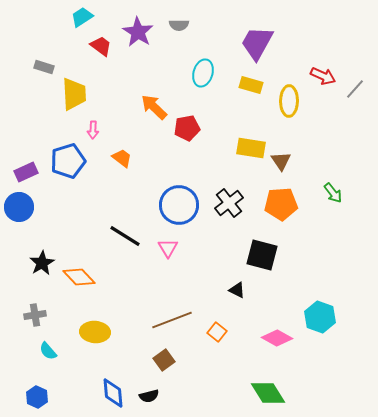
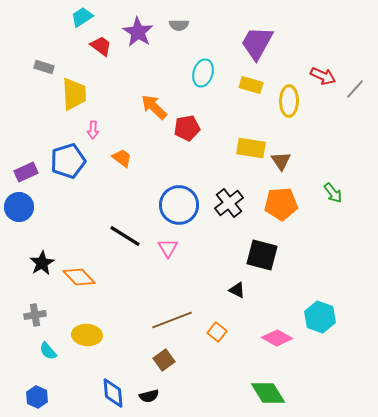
yellow ellipse at (95, 332): moved 8 px left, 3 px down
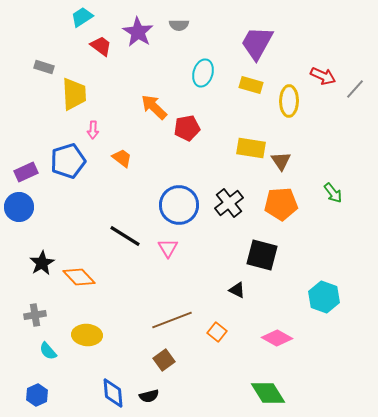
cyan hexagon at (320, 317): moved 4 px right, 20 px up
blue hexagon at (37, 397): moved 2 px up; rotated 10 degrees clockwise
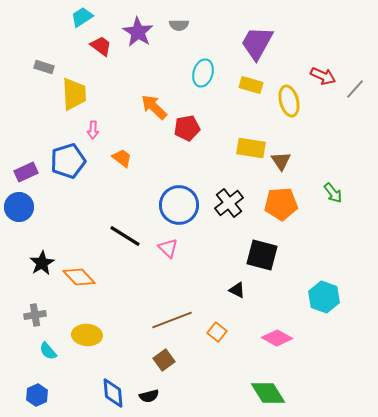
yellow ellipse at (289, 101): rotated 16 degrees counterclockwise
pink triangle at (168, 248): rotated 15 degrees counterclockwise
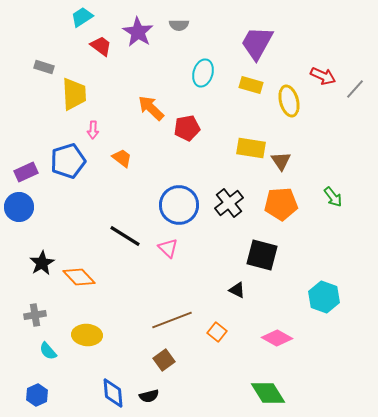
orange arrow at (154, 107): moved 3 px left, 1 px down
green arrow at (333, 193): moved 4 px down
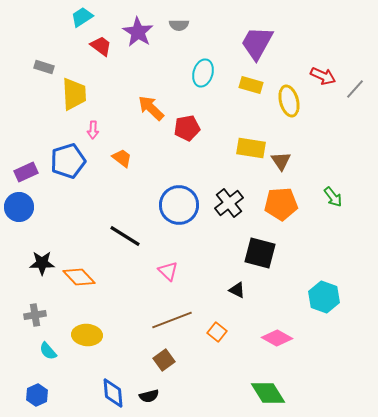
pink triangle at (168, 248): moved 23 px down
black square at (262, 255): moved 2 px left, 2 px up
black star at (42, 263): rotated 30 degrees clockwise
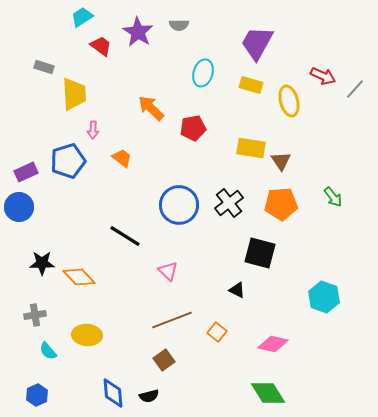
red pentagon at (187, 128): moved 6 px right
pink diamond at (277, 338): moved 4 px left, 6 px down; rotated 16 degrees counterclockwise
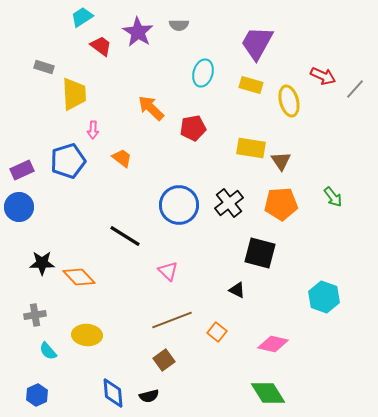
purple rectangle at (26, 172): moved 4 px left, 2 px up
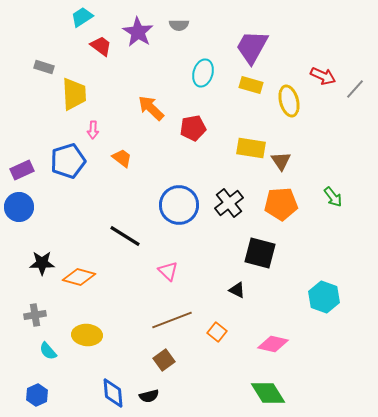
purple trapezoid at (257, 43): moved 5 px left, 4 px down
orange diamond at (79, 277): rotated 32 degrees counterclockwise
